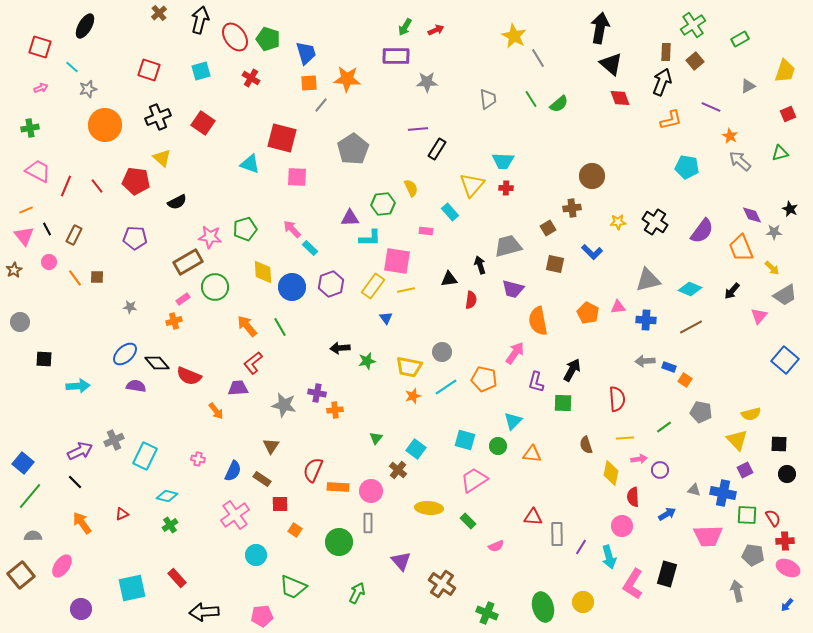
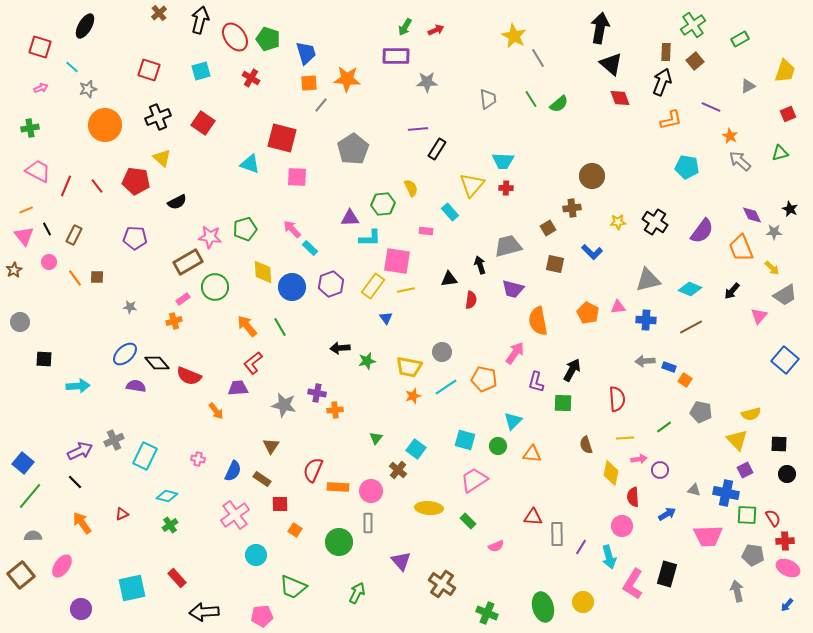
blue cross at (723, 493): moved 3 px right
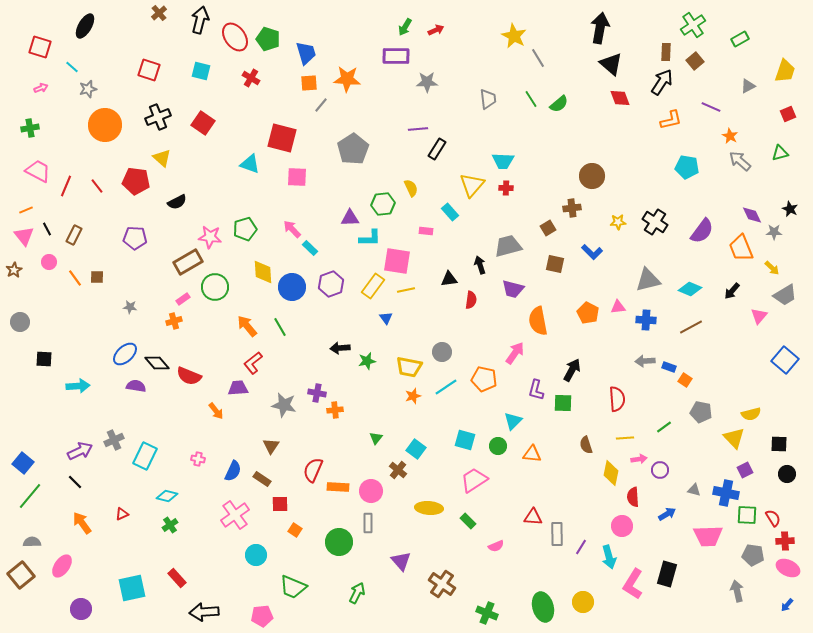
cyan square at (201, 71): rotated 30 degrees clockwise
black arrow at (662, 82): rotated 12 degrees clockwise
purple L-shape at (536, 382): moved 8 px down
yellow triangle at (737, 440): moved 3 px left, 2 px up
gray semicircle at (33, 536): moved 1 px left, 6 px down
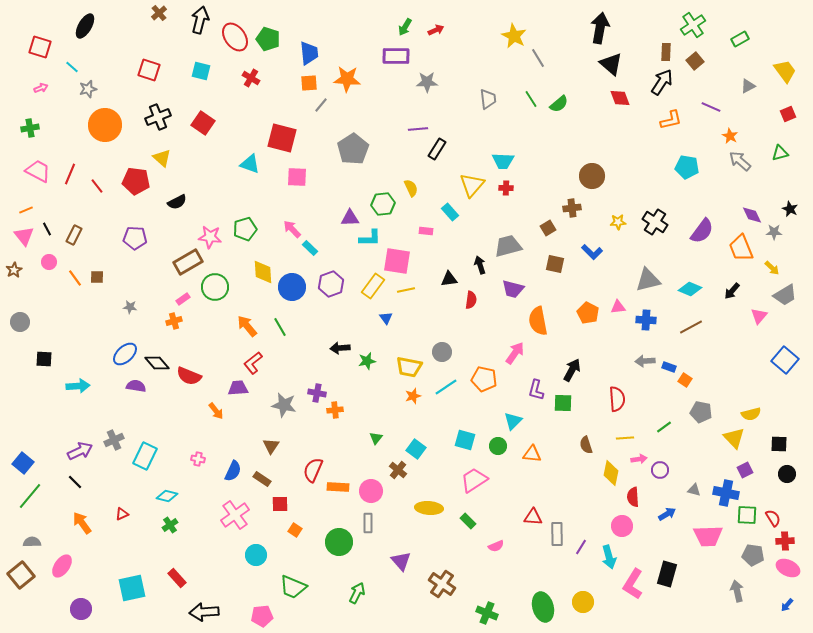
blue trapezoid at (306, 53): moved 3 px right; rotated 10 degrees clockwise
yellow trapezoid at (785, 71): rotated 55 degrees counterclockwise
red line at (66, 186): moved 4 px right, 12 px up
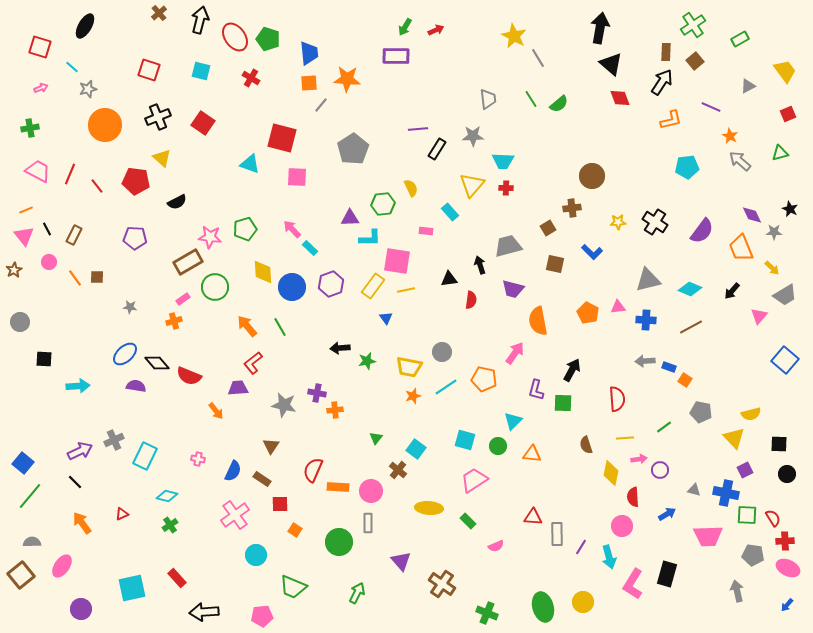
gray star at (427, 82): moved 46 px right, 54 px down
cyan pentagon at (687, 167): rotated 15 degrees counterclockwise
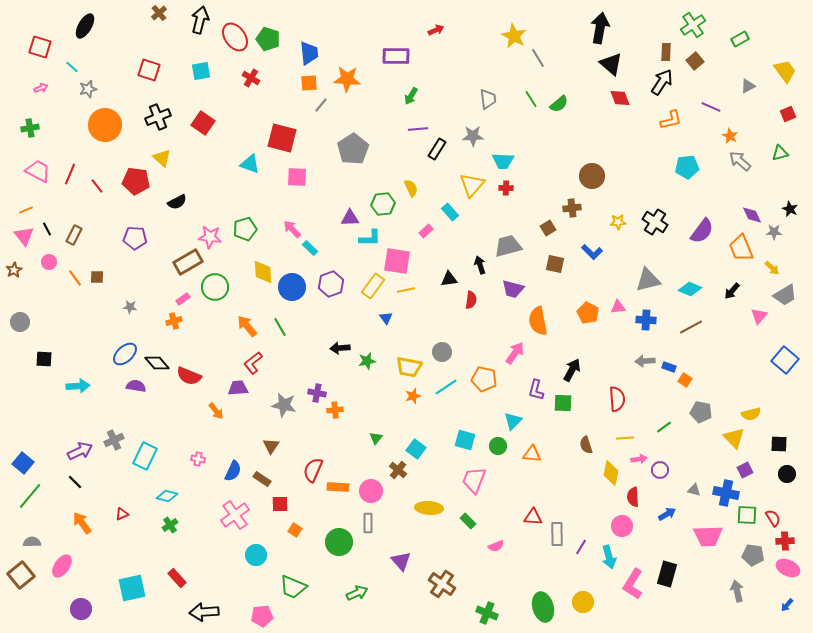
green arrow at (405, 27): moved 6 px right, 69 px down
cyan square at (201, 71): rotated 24 degrees counterclockwise
pink rectangle at (426, 231): rotated 48 degrees counterclockwise
pink trapezoid at (474, 480): rotated 36 degrees counterclockwise
green arrow at (357, 593): rotated 40 degrees clockwise
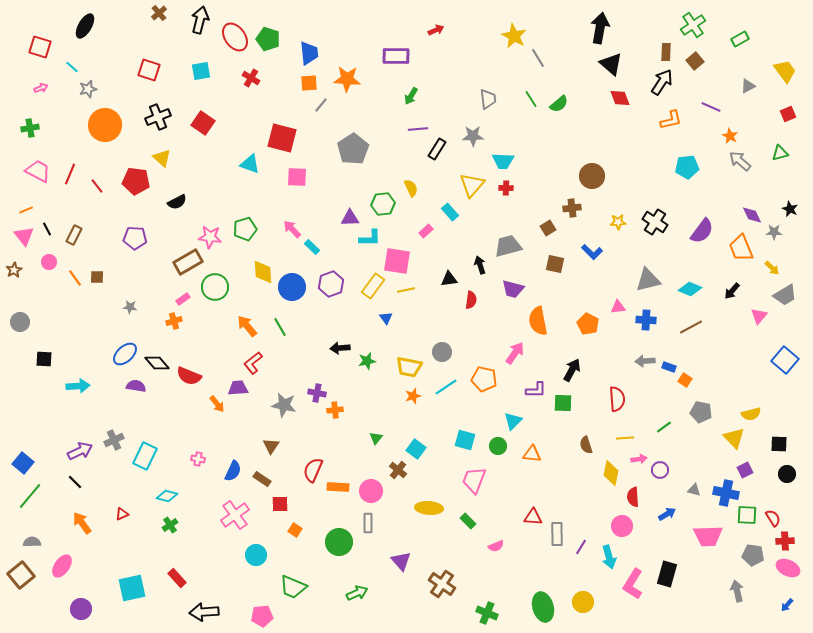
cyan rectangle at (310, 248): moved 2 px right, 1 px up
orange pentagon at (588, 313): moved 11 px down
purple L-shape at (536, 390): rotated 105 degrees counterclockwise
orange arrow at (216, 411): moved 1 px right, 7 px up
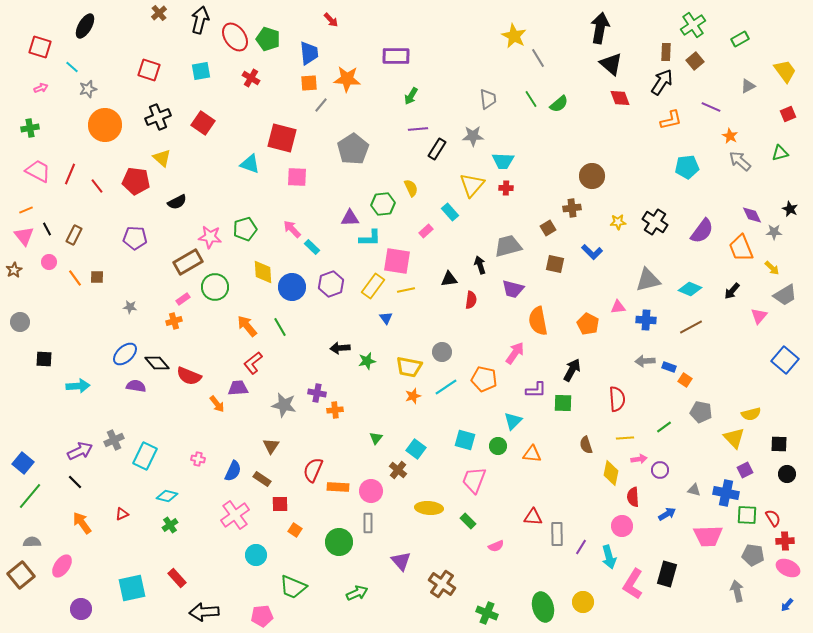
red arrow at (436, 30): moved 105 px left, 10 px up; rotated 70 degrees clockwise
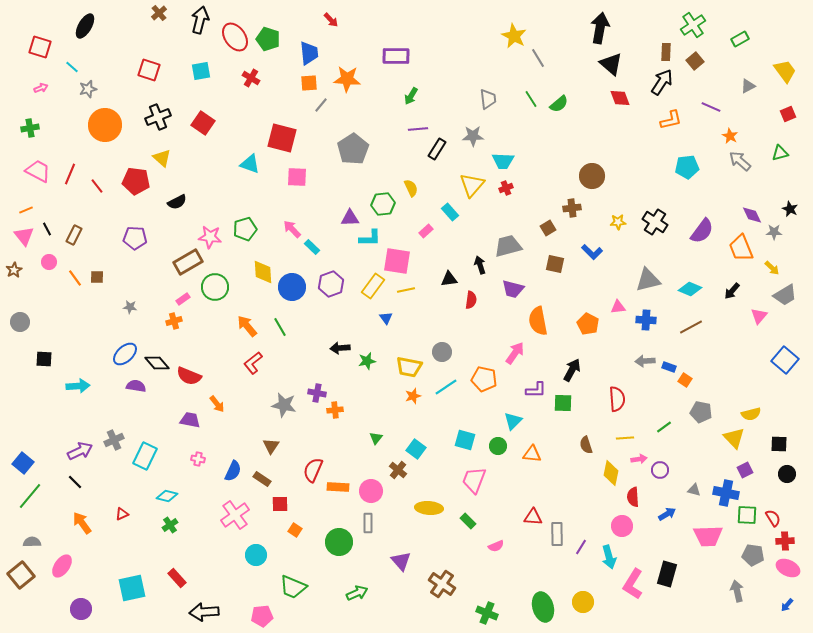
red cross at (506, 188): rotated 24 degrees counterclockwise
purple trapezoid at (238, 388): moved 48 px left, 32 px down; rotated 15 degrees clockwise
